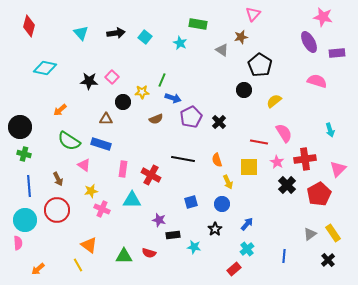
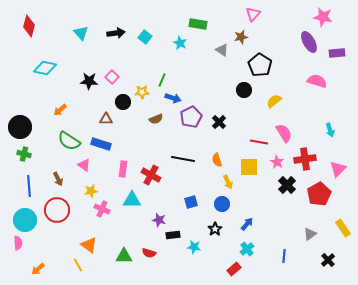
yellow rectangle at (333, 233): moved 10 px right, 5 px up
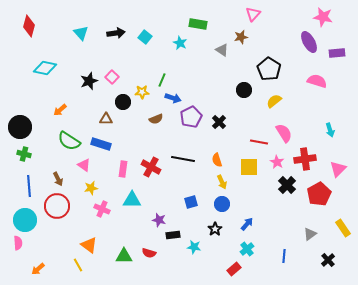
black pentagon at (260, 65): moved 9 px right, 4 px down
black star at (89, 81): rotated 24 degrees counterclockwise
red cross at (151, 175): moved 8 px up
yellow arrow at (228, 182): moved 6 px left
yellow star at (91, 191): moved 3 px up
red circle at (57, 210): moved 4 px up
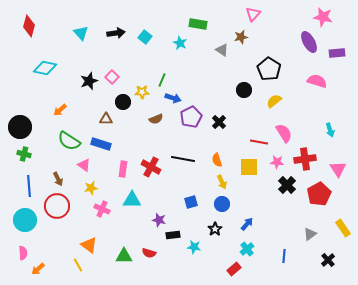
pink star at (277, 162): rotated 24 degrees counterclockwise
pink triangle at (338, 169): rotated 18 degrees counterclockwise
pink semicircle at (18, 243): moved 5 px right, 10 px down
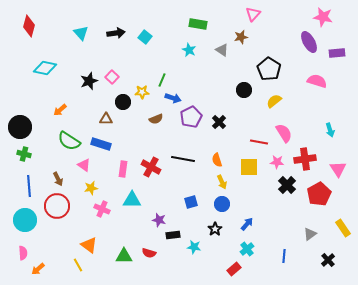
cyan star at (180, 43): moved 9 px right, 7 px down
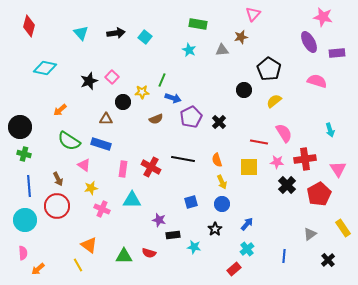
gray triangle at (222, 50): rotated 40 degrees counterclockwise
